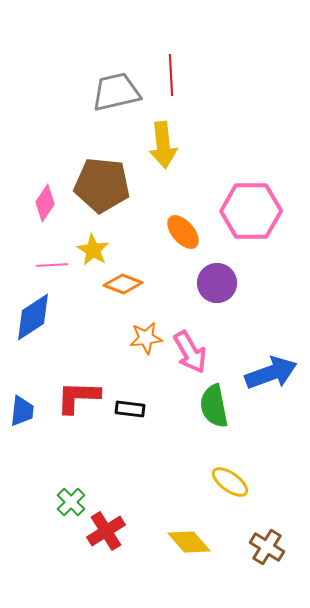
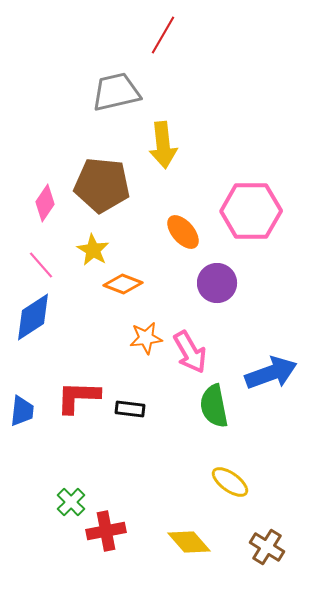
red line: moved 8 px left, 40 px up; rotated 33 degrees clockwise
pink line: moved 11 px left; rotated 52 degrees clockwise
red cross: rotated 21 degrees clockwise
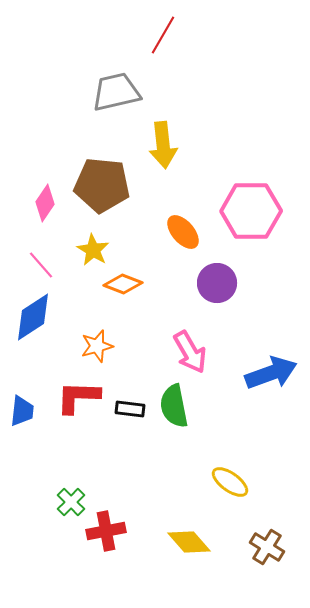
orange star: moved 49 px left, 8 px down; rotated 8 degrees counterclockwise
green semicircle: moved 40 px left
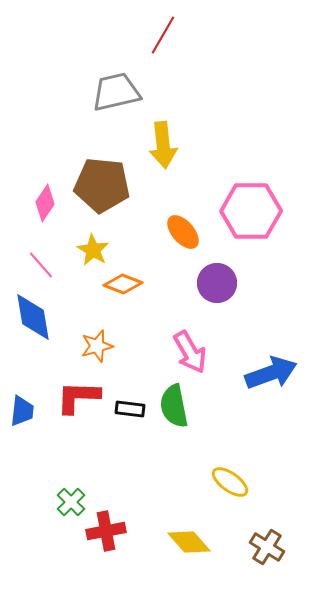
blue diamond: rotated 66 degrees counterclockwise
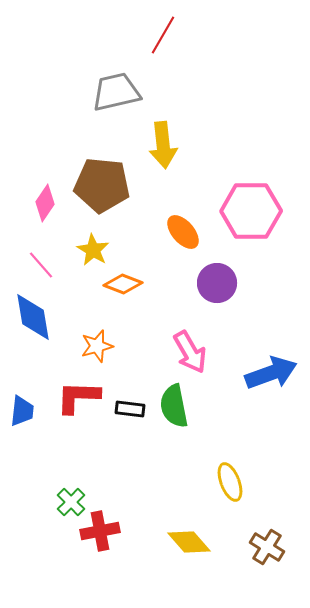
yellow ellipse: rotated 33 degrees clockwise
red cross: moved 6 px left
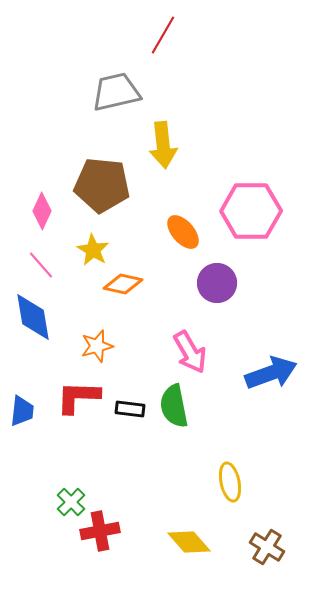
pink diamond: moved 3 px left, 8 px down; rotated 9 degrees counterclockwise
orange diamond: rotated 9 degrees counterclockwise
yellow ellipse: rotated 9 degrees clockwise
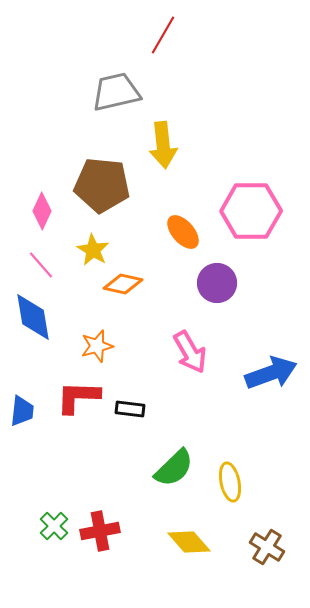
green semicircle: moved 62 px down; rotated 123 degrees counterclockwise
green cross: moved 17 px left, 24 px down
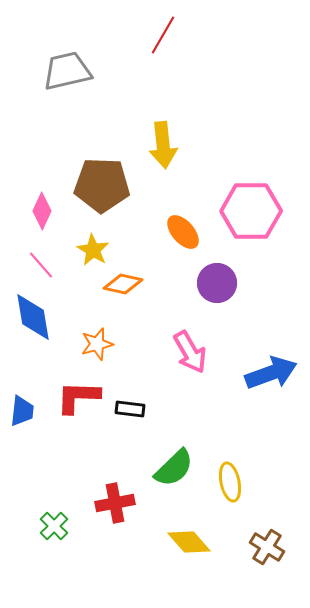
gray trapezoid: moved 49 px left, 21 px up
brown pentagon: rotated 4 degrees counterclockwise
orange star: moved 2 px up
red cross: moved 15 px right, 28 px up
